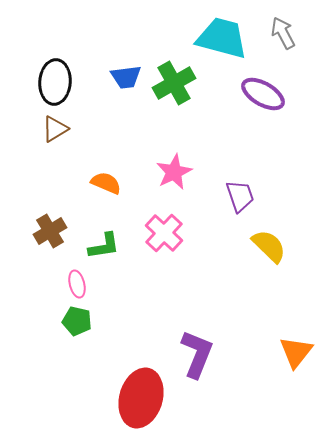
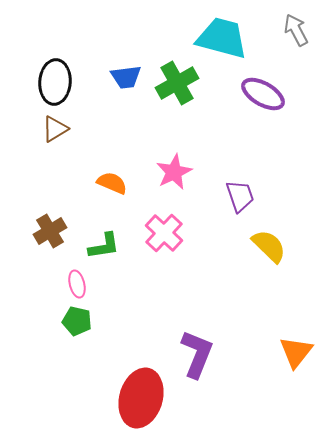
gray arrow: moved 13 px right, 3 px up
green cross: moved 3 px right
orange semicircle: moved 6 px right
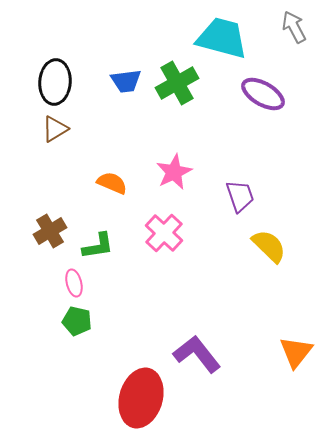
gray arrow: moved 2 px left, 3 px up
blue trapezoid: moved 4 px down
green L-shape: moved 6 px left
pink ellipse: moved 3 px left, 1 px up
purple L-shape: rotated 60 degrees counterclockwise
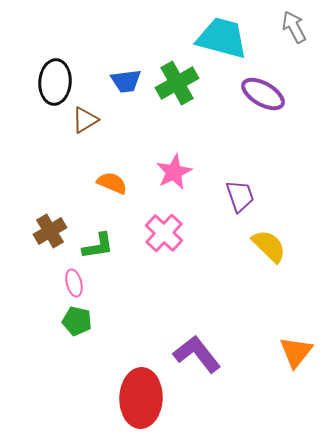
brown triangle: moved 30 px right, 9 px up
red ellipse: rotated 14 degrees counterclockwise
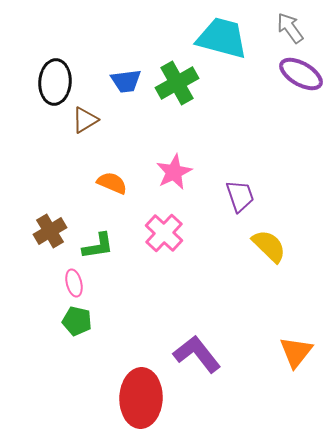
gray arrow: moved 4 px left, 1 px down; rotated 8 degrees counterclockwise
purple ellipse: moved 38 px right, 20 px up
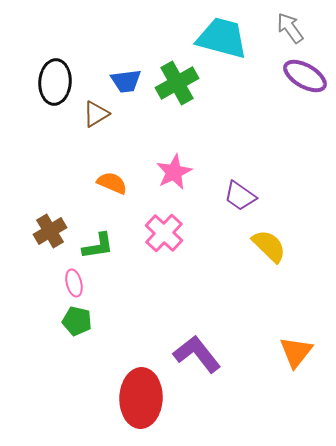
purple ellipse: moved 4 px right, 2 px down
brown triangle: moved 11 px right, 6 px up
purple trapezoid: rotated 144 degrees clockwise
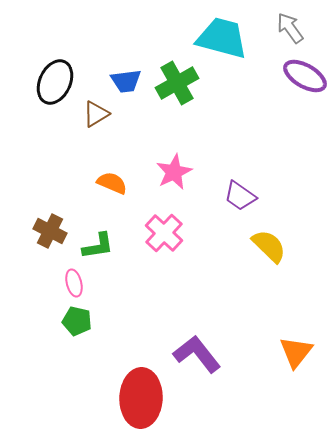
black ellipse: rotated 21 degrees clockwise
brown cross: rotated 32 degrees counterclockwise
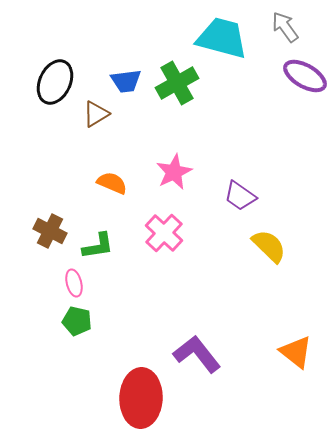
gray arrow: moved 5 px left, 1 px up
orange triangle: rotated 30 degrees counterclockwise
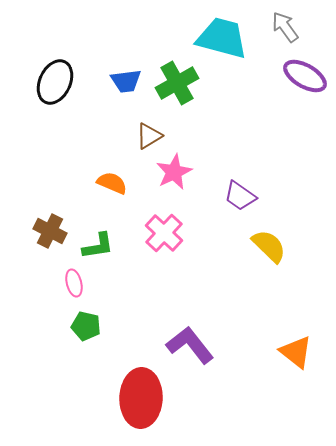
brown triangle: moved 53 px right, 22 px down
green pentagon: moved 9 px right, 5 px down
purple L-shape: moved 7 px left, 9 px up
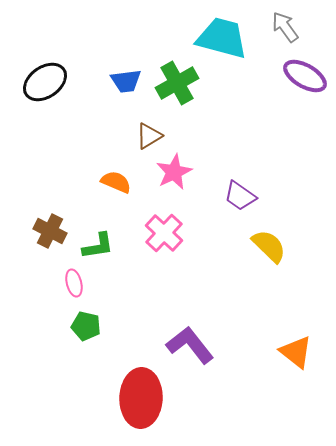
black ellipse: moved 10 px left; rotated 30 degrees clockwise
orange semicircle: moved 4 px right, 1 px up
